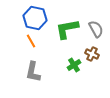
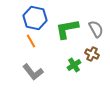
gray L-shape: rotated 50 degrees counterclockwise
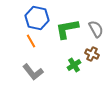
blue hexagon: moved 2 px right
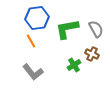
blue hexagon: rotated 20 degrees counterclockwise
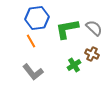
gray semicircle: moved 2 px left, 1 px up; rotated 18 degrees counterclockwise
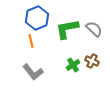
blue hexagon: rotated 15 degrees counterclockwise
gray semicircle: moved 1 px down
orange line: rotated 16 degrees clockwise
brown cross: moved 7 px down
green cross: moved 1 px left
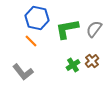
blue hexagon: rotated 25 degrees counterclockwise
gray semicircle: rotated 96 degrees counterclockwise
orange line: rotated 32 degrees counterclockwise
brown cross: rotated 24 degrees clockwise
gray L-shape: moved 10 px left
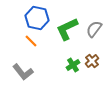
green L-shape: rotated 15 degrees counterclockwise
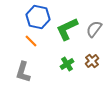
blue hexagon: moved 1 px right, 1 px up
green cross: moved 6 px left, 1 px up
gray L-shape: rotated 55 degrees clockwise
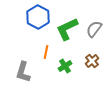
blue hexagon: rotated 15 degrees clockwise
orange line: moved 15 px right, 11 px down; rotated 56 degrees clockwise
green cross: moved 2 px left, 2 px down
